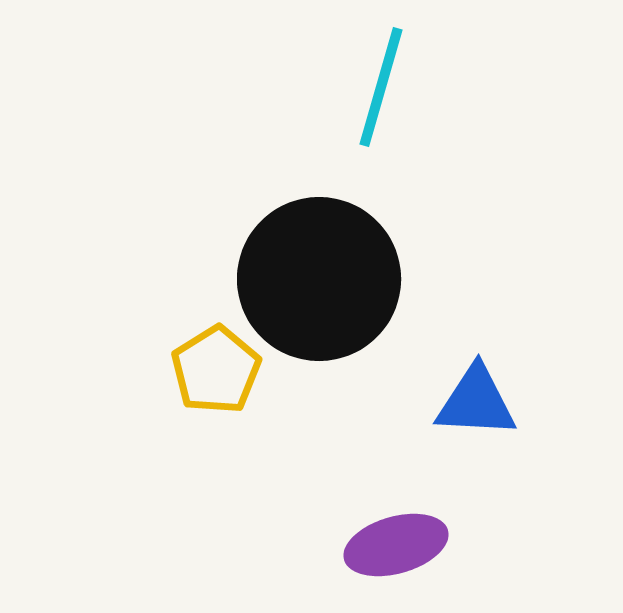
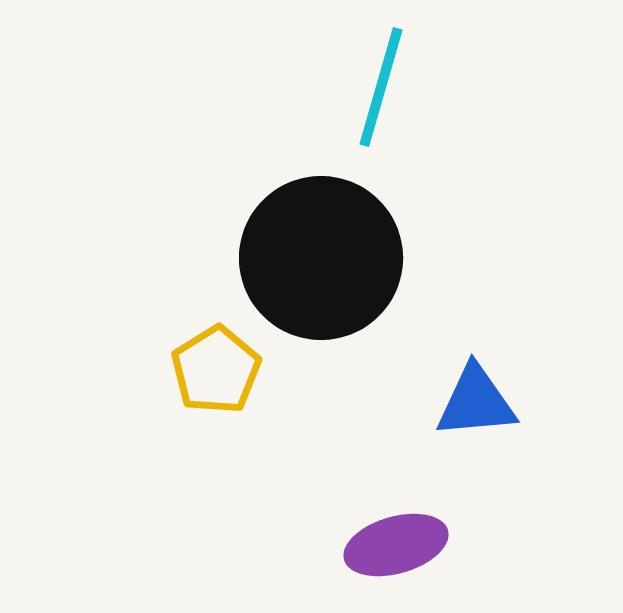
black circle: moved 2 px right, 21 px up
blue triangle: rotated 8 degrees counterclockwise
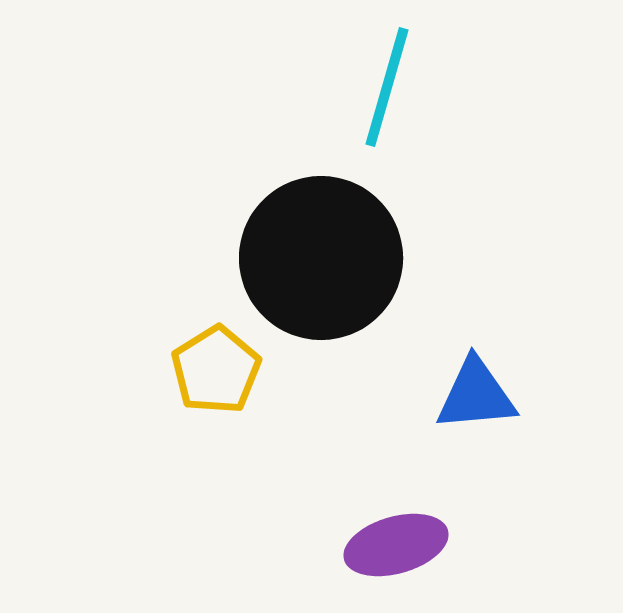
cyan line: moved 6 px right
blue triangle: moved 7 px up
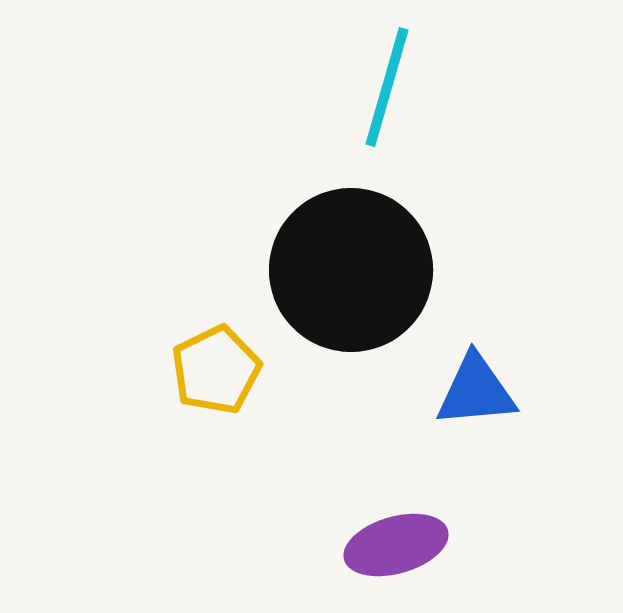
black circle: moved 30 px right, 12 px down
yellow pentagon: rotated 6 degrees clockwise
blue triangle: moved 4 px up
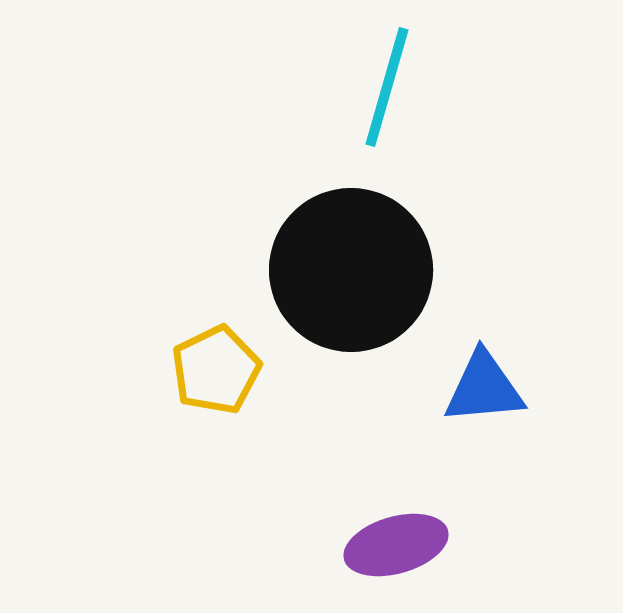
blue triangle: moved 8 px right, 3 px up
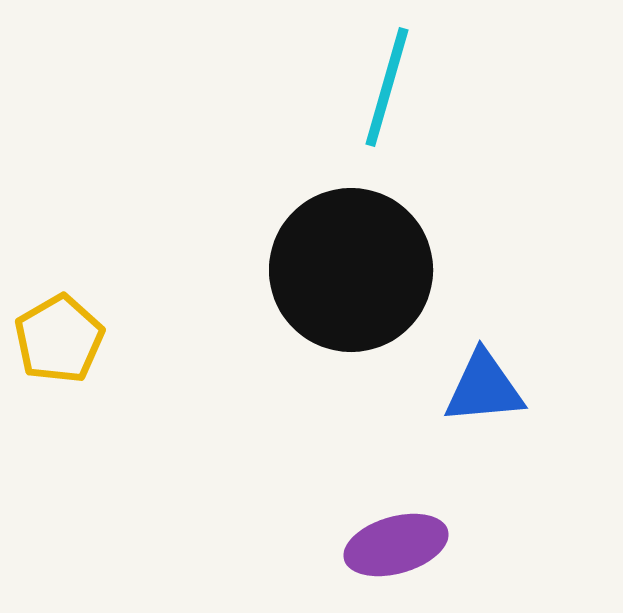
yellow pentagon: moved 157 px left, 31 px up; rotated 4 degrees counterclockwise
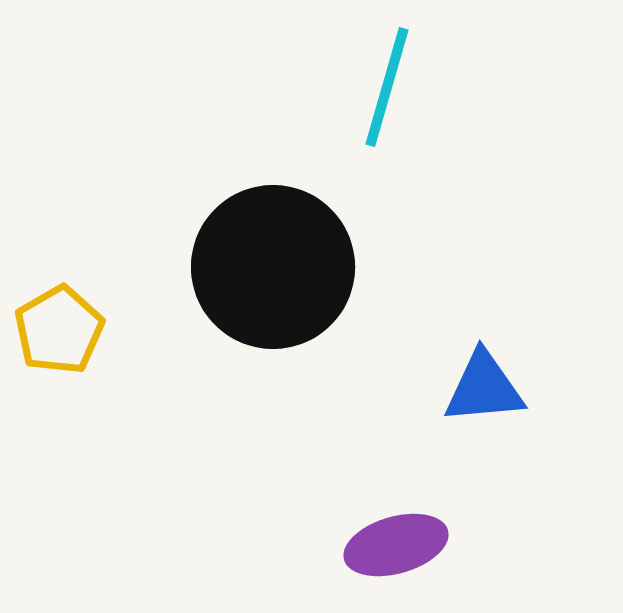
black circle: moved 78 px left, 3 px up
yellow pentagon: moved 9 px up
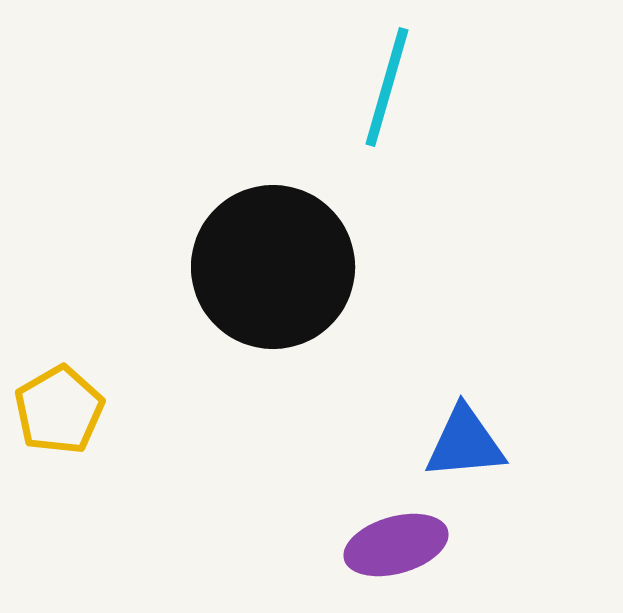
yellow pentagon: moved 80 px down
blue triangle: moved 19 px left, 55 px down
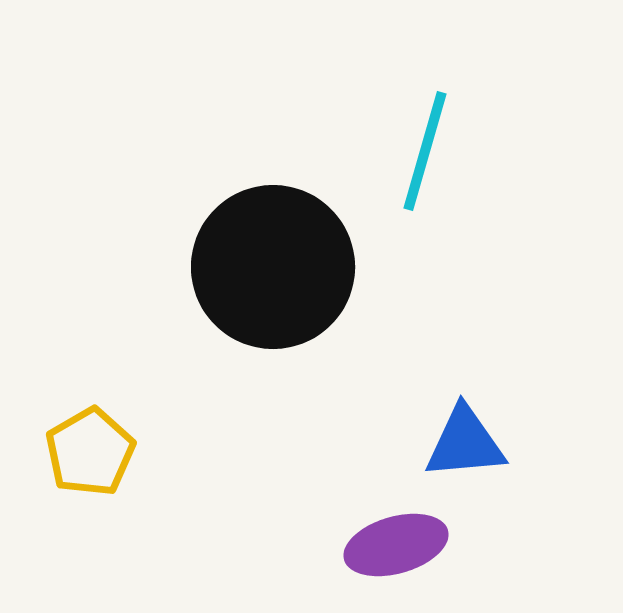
cyan line: moved 38 px right, 64 px down
yellow pentagon: moved 31 px right, 42 px down
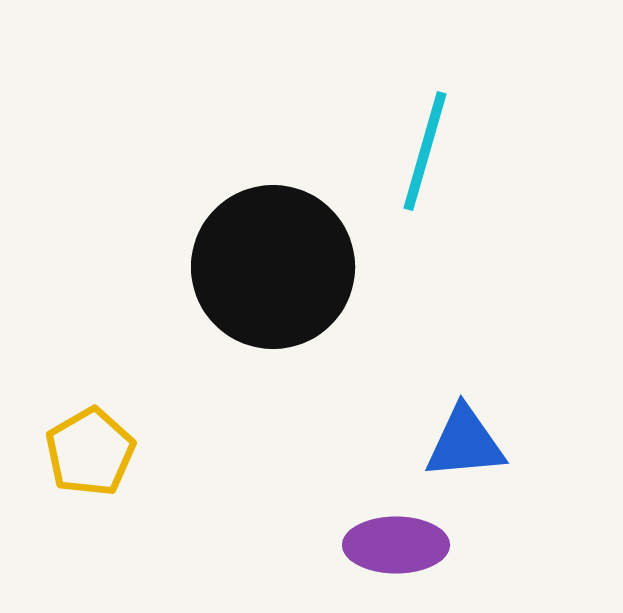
purple ellipse: rotated 16 degrees clockwise
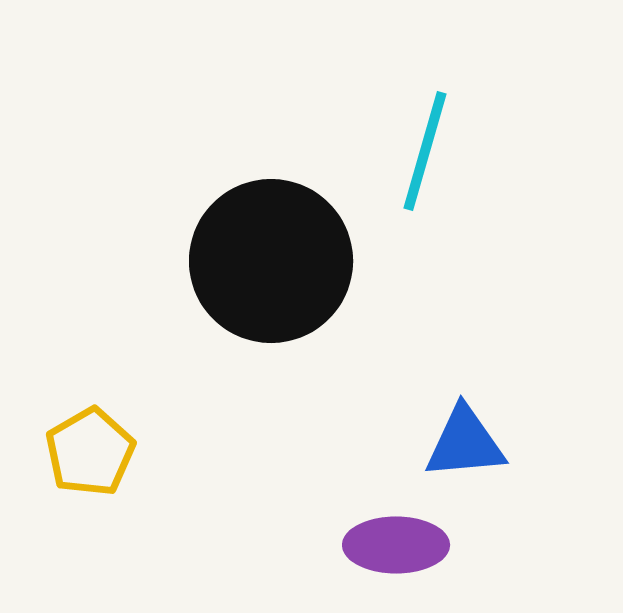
black circle: moved 2 px left, 6 px up
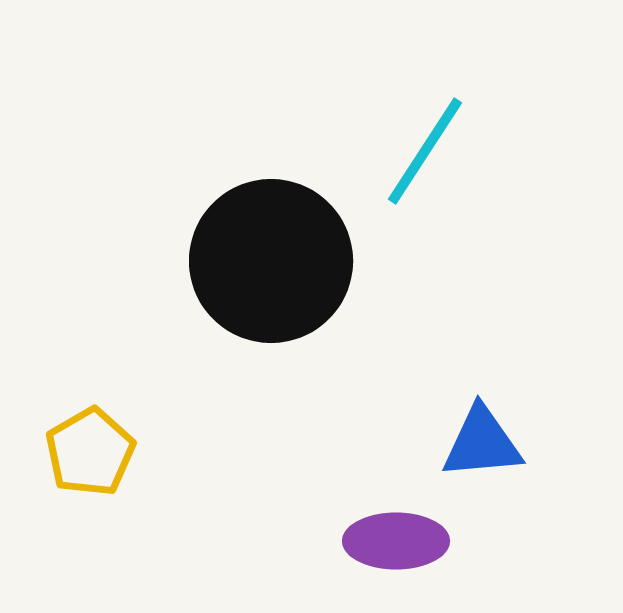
cyan line: rotated 17 degrees clockwise
blue triangle: moved 17 px right
purple ellipse: moved 4 px up
